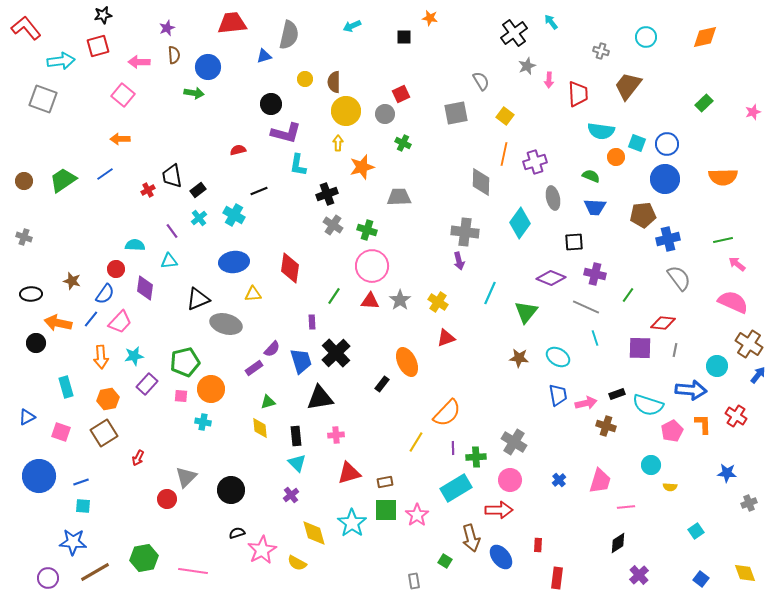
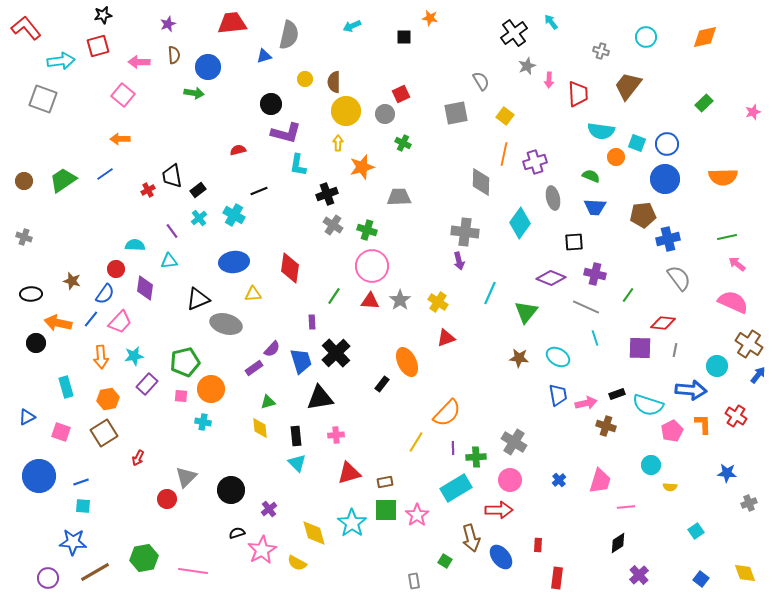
purple star at (167, 28): moved 1 px right, 4 px up
green line at (723, 240): moved 4 px right, 3 px up
purple cross at (291, 495): moved 22 px left, 14 px down
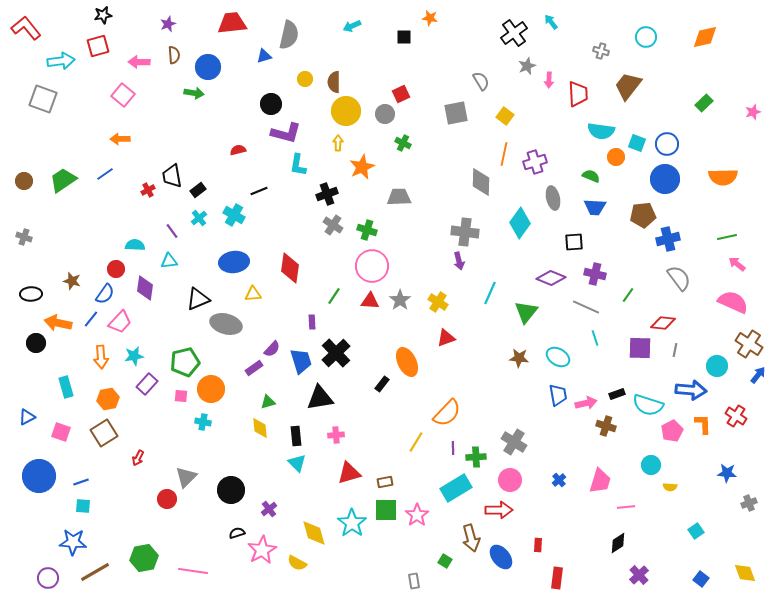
orange star at (362, 167): rotated 10 degrees counterclockwise
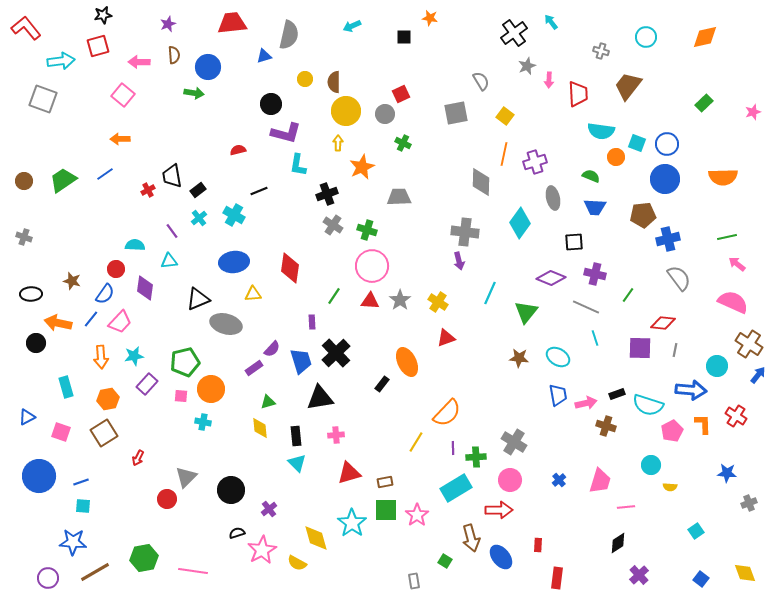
yellow diamond at (314, 533): moved 2 px right, 5 px down
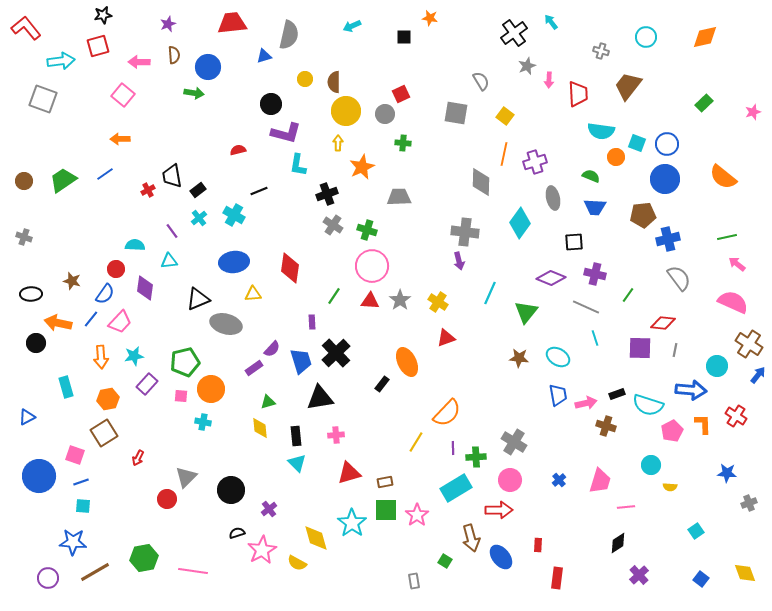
gray square at (456, 113): rotated 20 degrees clockwise
green cross at (403, 143): rotated 21 degrees counterclockwise
orange semicircle at (723, 177): rotated 40 degrees clockwise
pink square at (61, 432): moved 14 px right, 23 px down
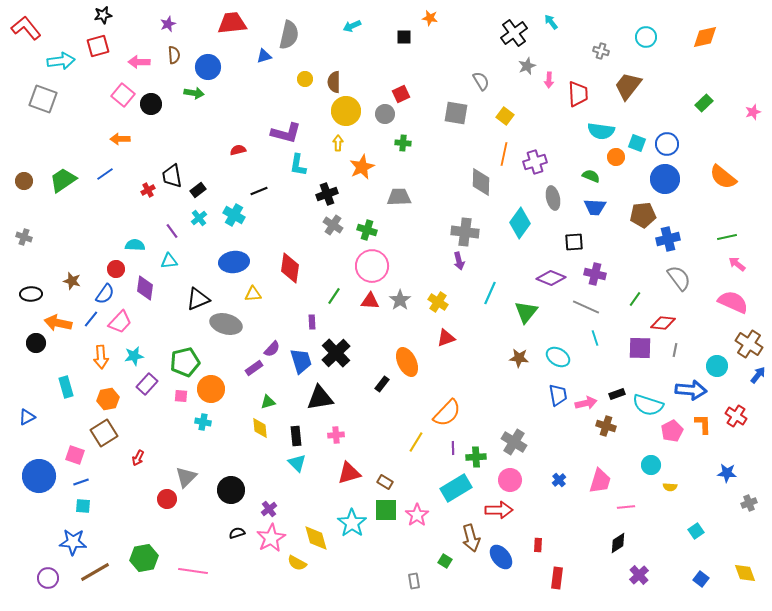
black circle at (271, 104): moved 120 px left
green line at (628, 295): moved 7 px right, 4 px down
brown rectangle at (385, 482): rotated 42 degrees clockwise
pink star at (262, 550): moved 9 px right, 12 px up
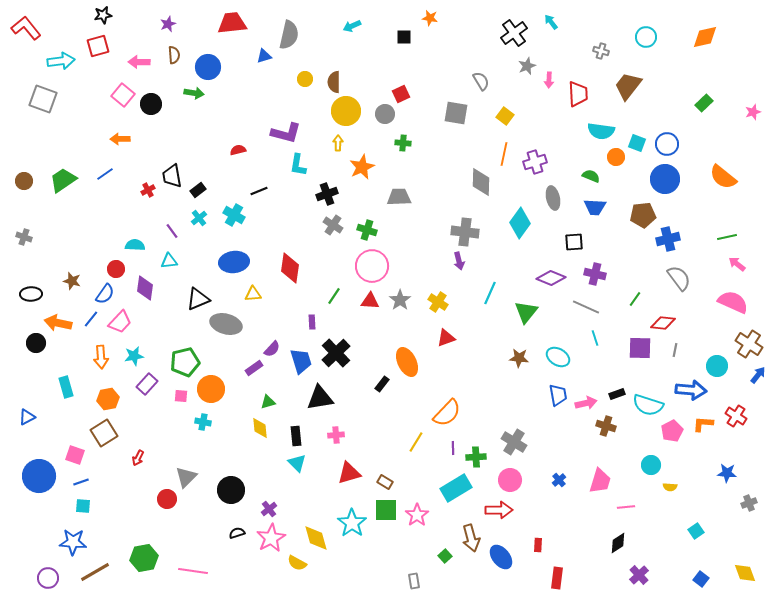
orange L-shape at (703, 424): rotated 85 degrees counterclockwise
green square at (445, 561): moved 5 px up; rotated 16 degrees clockwise
